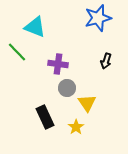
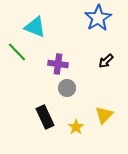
blue star: rotated 16 degrees counterclockwise
black arrow: rotated 28 degrees clockwise
yellow triangle: moved 17 px right, 12 px down; rotated 18 degrees clockwise
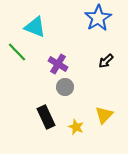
purple cross: rotated 24 degrees clockwise
gray circle: moved 2 px left, 1 px up
black rectangle: moved 1 px right
yellow star: rotated 14 degrees counterclockwise
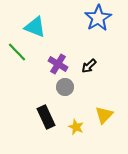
black arrow: moved 17 px left, 5 px down
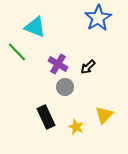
black arrow: moved 1 px left, 1 px down
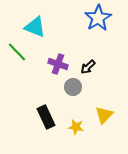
purple cross: rotated 12 degrees counterclockwise
gray circle: moved 8 px right
yellow star: rotated 14 degrees counterclockwise
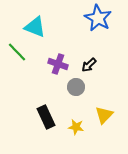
blue star: rotated 12 degrees counterclockwise
black arrow: moved 1 px right, 2 px up
gray circle: moved 3 px right
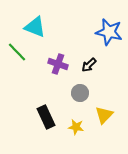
blue star: moved 11 px right, 14 px down; rotated 16 degrees counterclockwise
gray circle: moved 4 px right, 6 px down
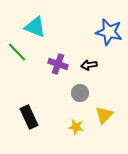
black arrow: rotated 35 degrees clockwise
black rectangle: moved 17 px left
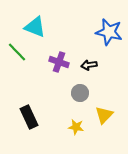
purple cross: moved 1 px right, 2 px up
